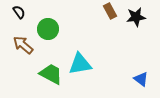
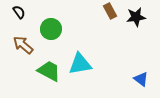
green circle: moved 3 px right
green trapezoid: moved 2 px left, 3 px up
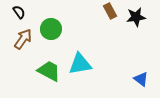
brown arrow: moved 6 px up; rotated 85 degrees clockwise
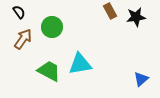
green circle: moved 1 px right, 2 px up
blue triangle: rotated 42 degrees clockwise
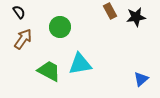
green circle: moved 8 px right
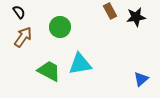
brown arrow: moved 2 px up
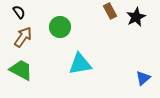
black star: rotated 18 degrees counterclockwise
green trapezoid: moved 28 px left, 1 px up
blue triangle: moved 2 px right, 1 px up
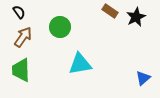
brown rectangle: rotated 28 degrees counterclockwise
green trapezoid: rotated 120 degrees counterclockwise
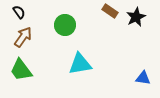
green circle: moved 5 px right, 2 px up
green trapezoid: rotated 35 degrees counterclockwise
blue triangle: rotated 49 degrees clockwise
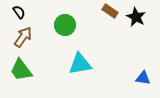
black star: rotated 18 degrees counterclockwise
